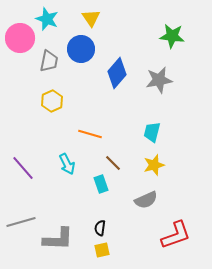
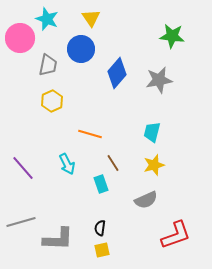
gray trapezoid: moved 1 px left, 4 px down
brown line: rotated 12 degrees clockwise
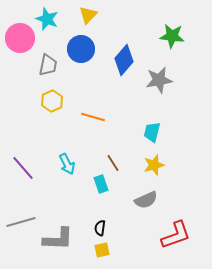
yellow triangle: moved 3 px left, 3 px up; rotated 18 degrees clockwise
blue diamond: moved 7 px right, 13 px up
orange line: moved 3 px right, 17 px up
